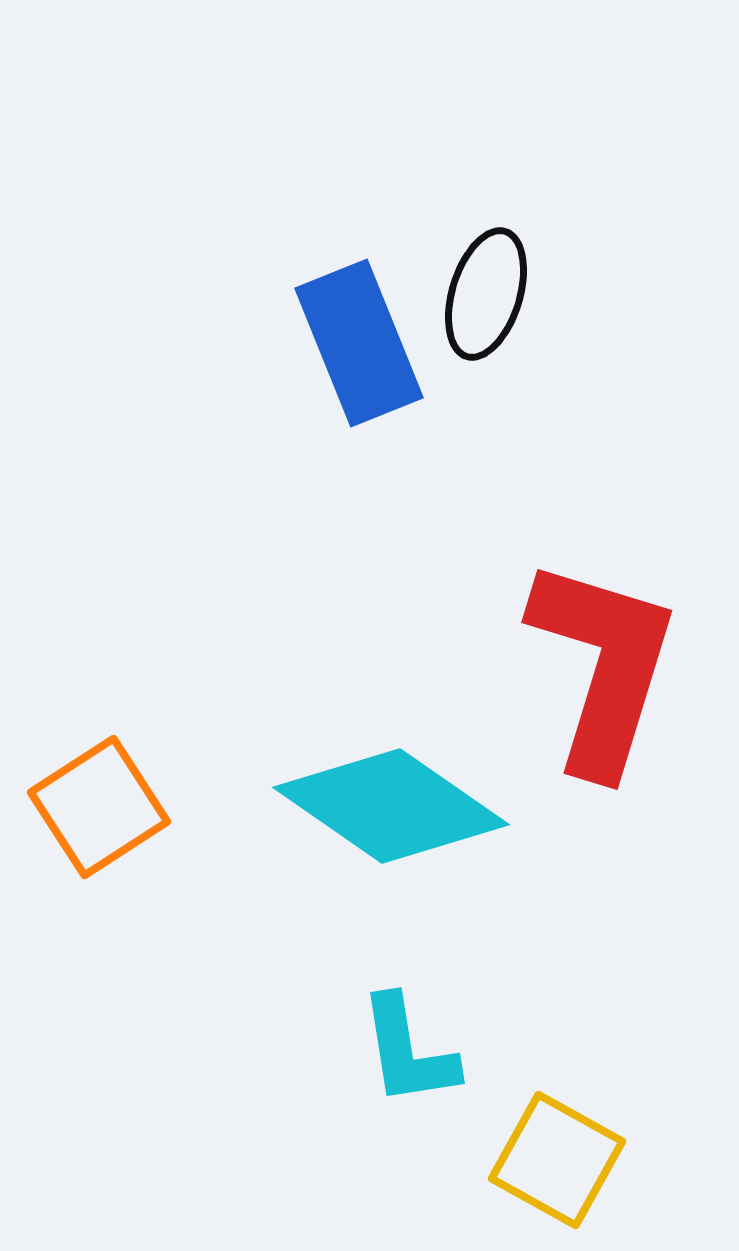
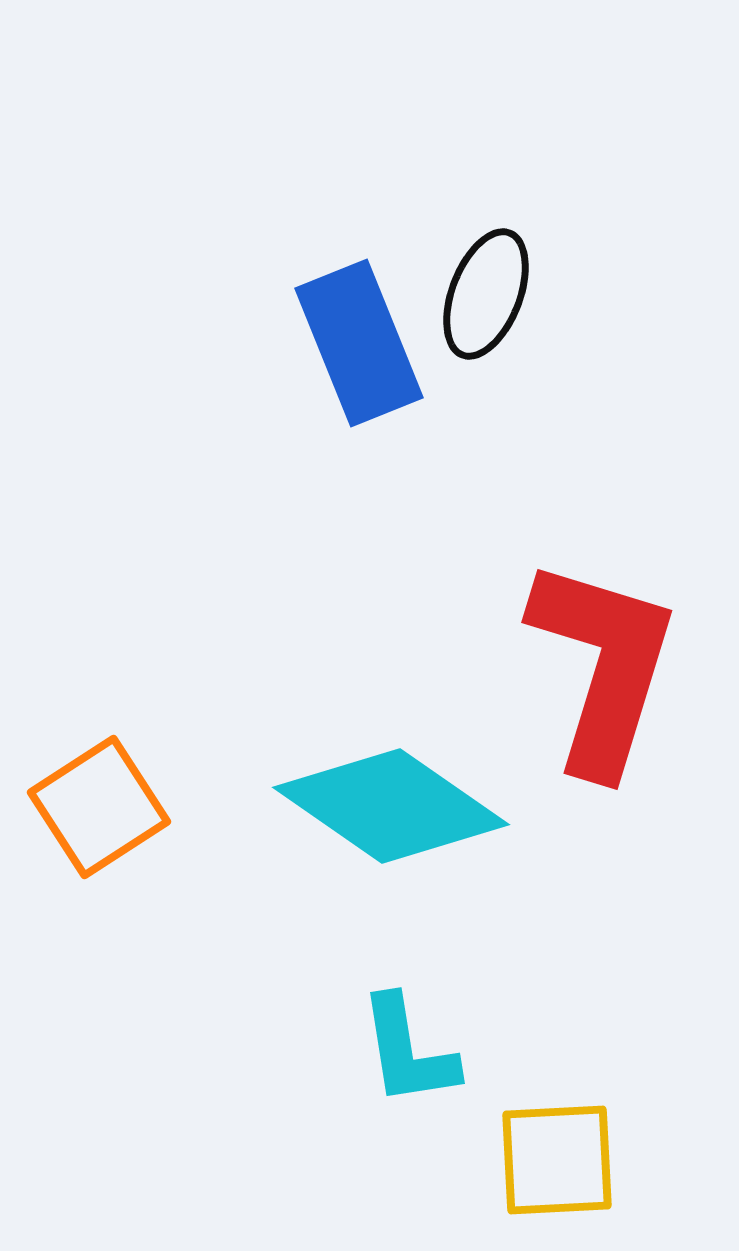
black ellipse: rotated 4 degrees clockwise
yellow square: rotated 32 degrees counterclockwise
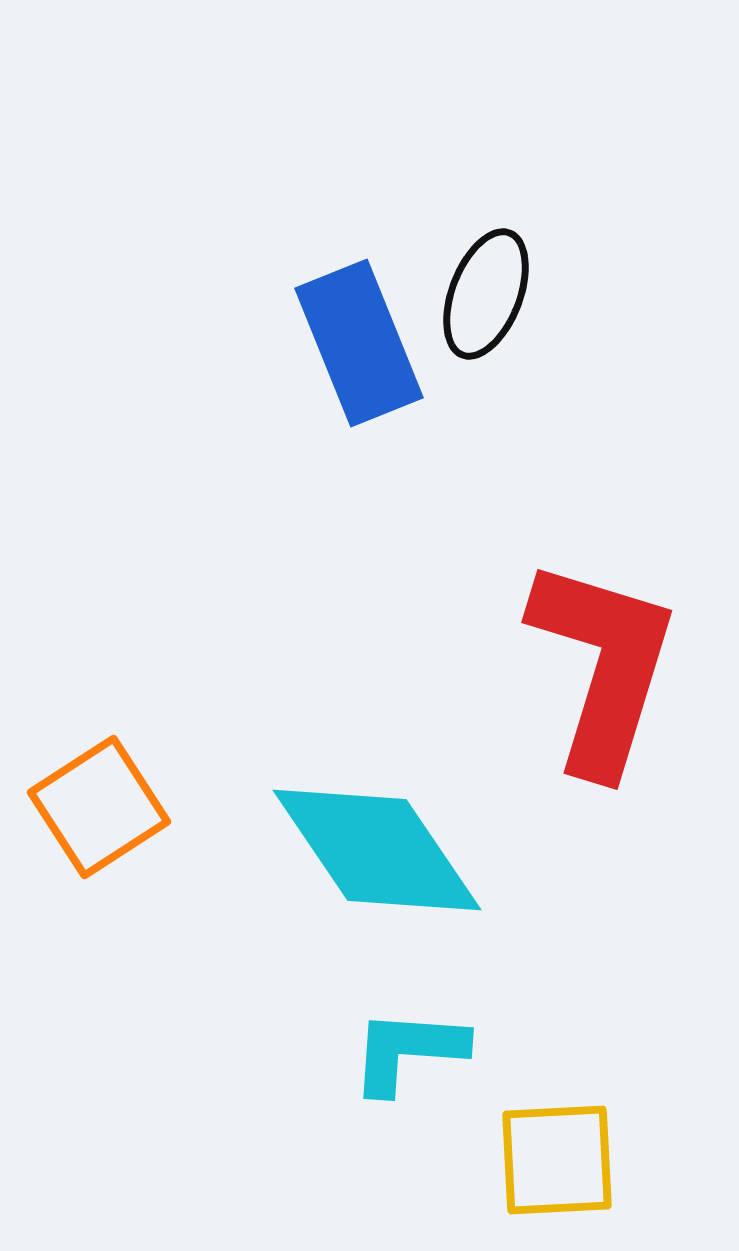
cyan diamond: moved 14 px left, 44 px down; rotated 21 degrees clockwise
cyan L-shape: rotated 103 degrees clockwise
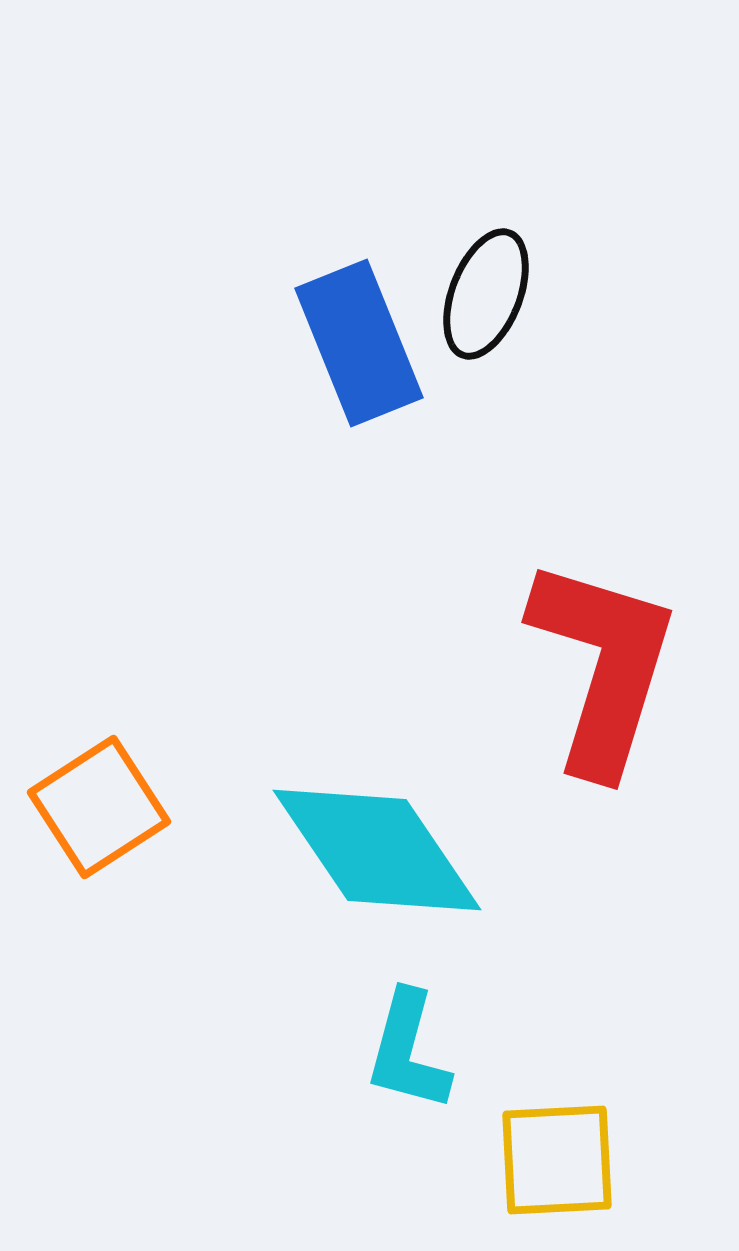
cyan L-shape: rotated 79 degrees counterclockwise
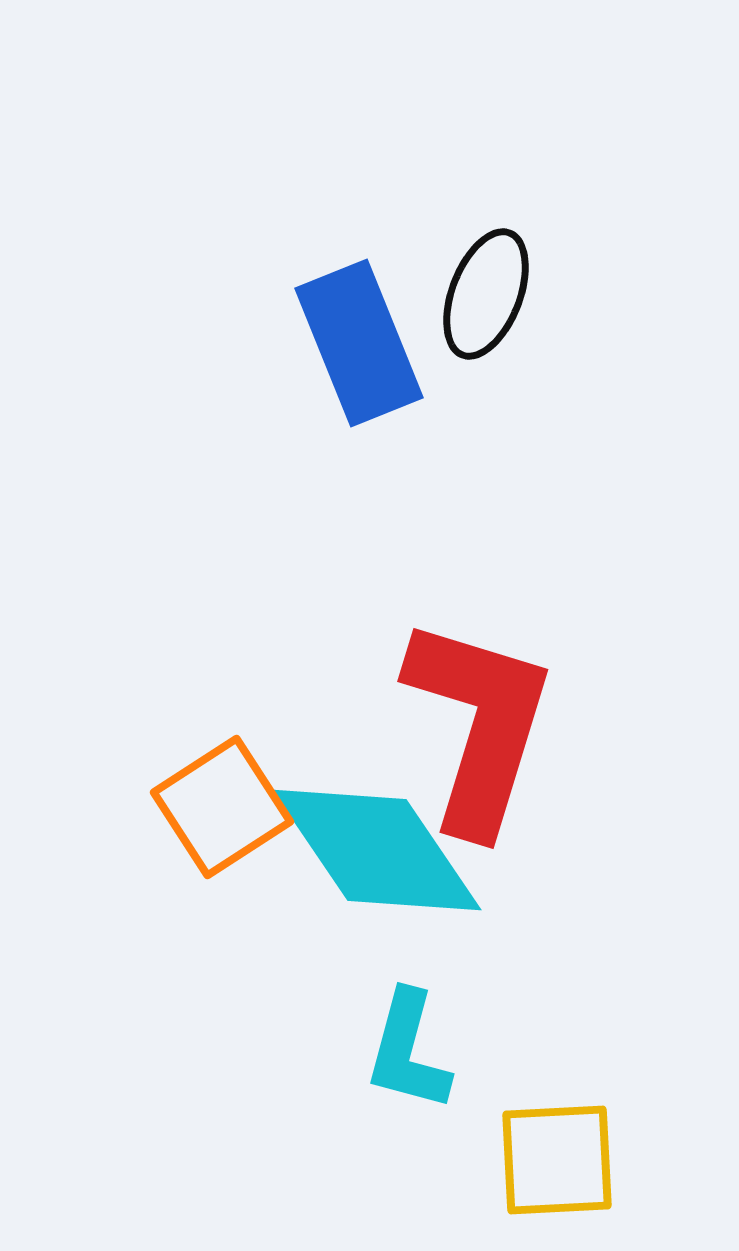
red L-shape: moved 124 px left, 59 px down
orange square: moved 123 px right
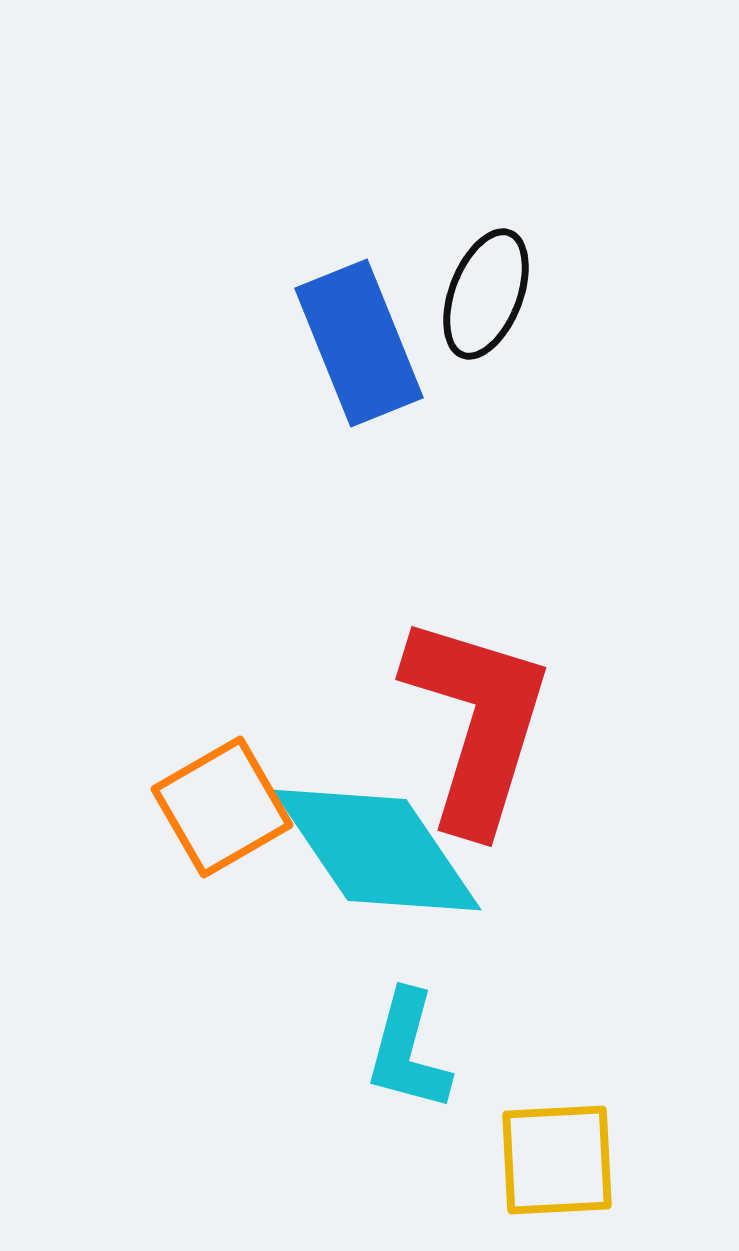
red L-shape: moved 2 px left, 2 px up
orange square: rotated 3 degrees clockwise
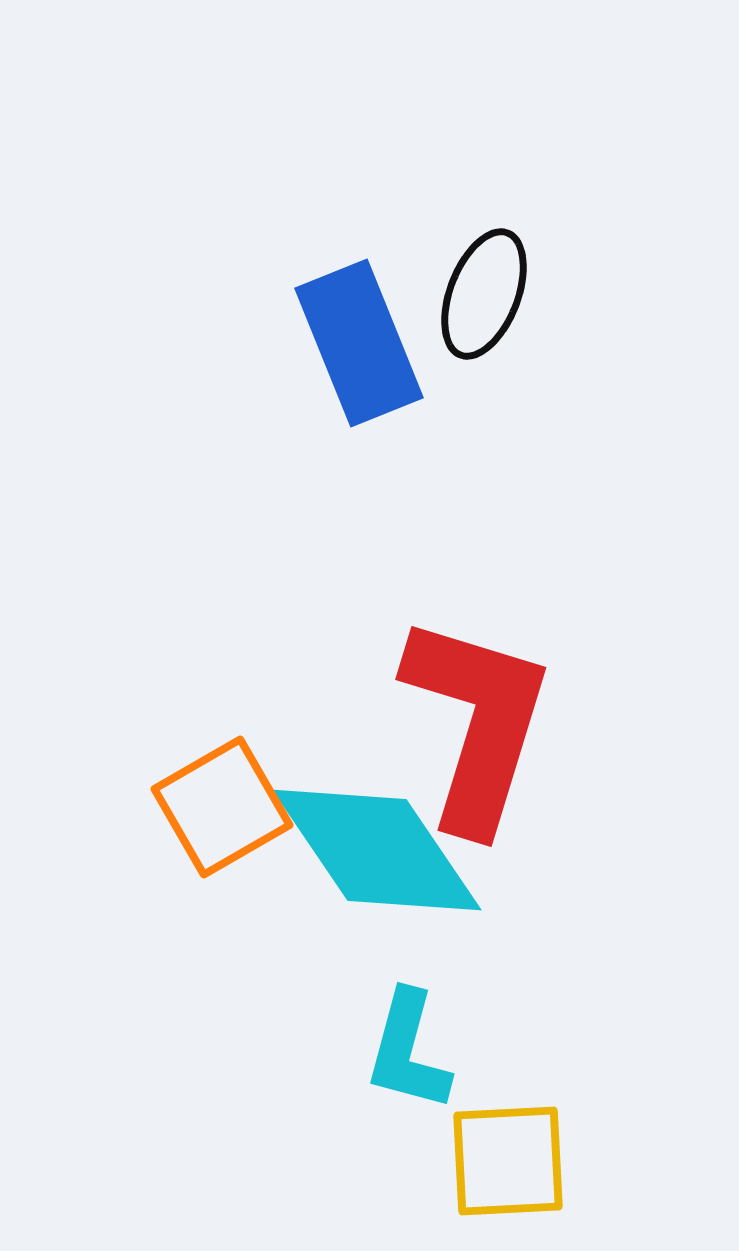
black ellipse: moved 2 px left
yellow square: moved 49 px left, 1 px down
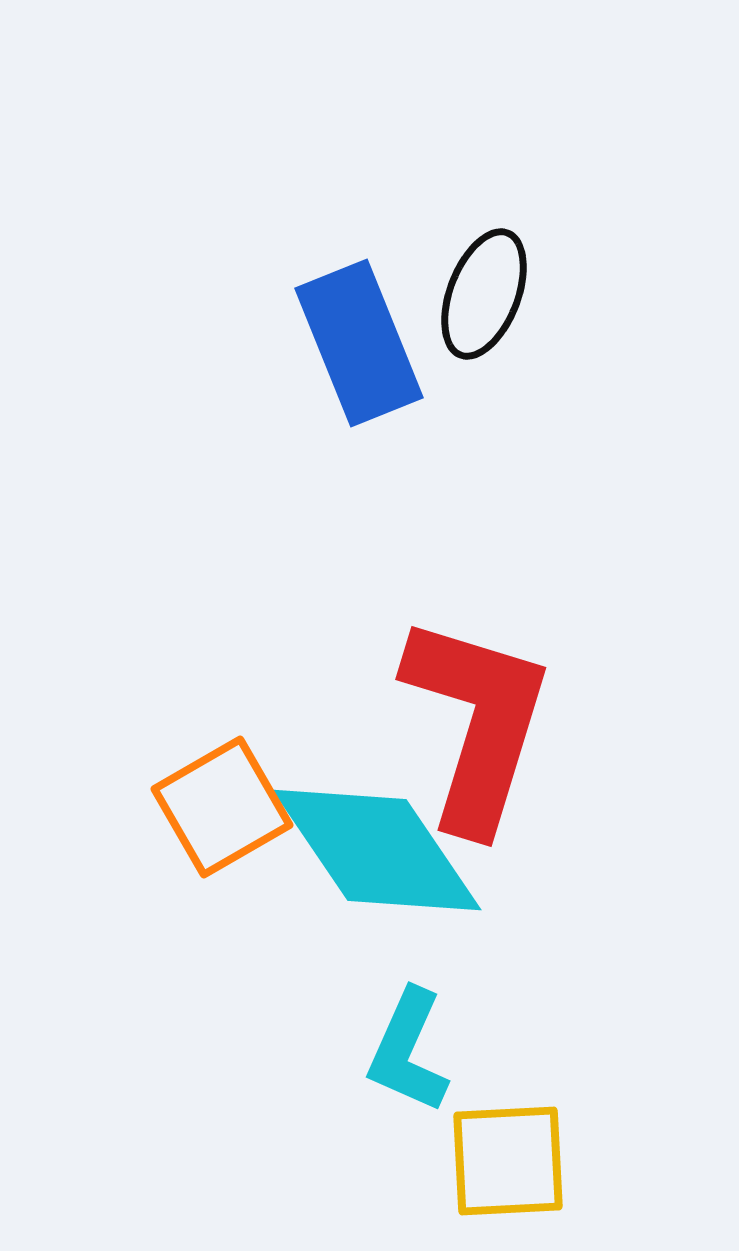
cyan L-shape: rotated 9 degrees clockwise
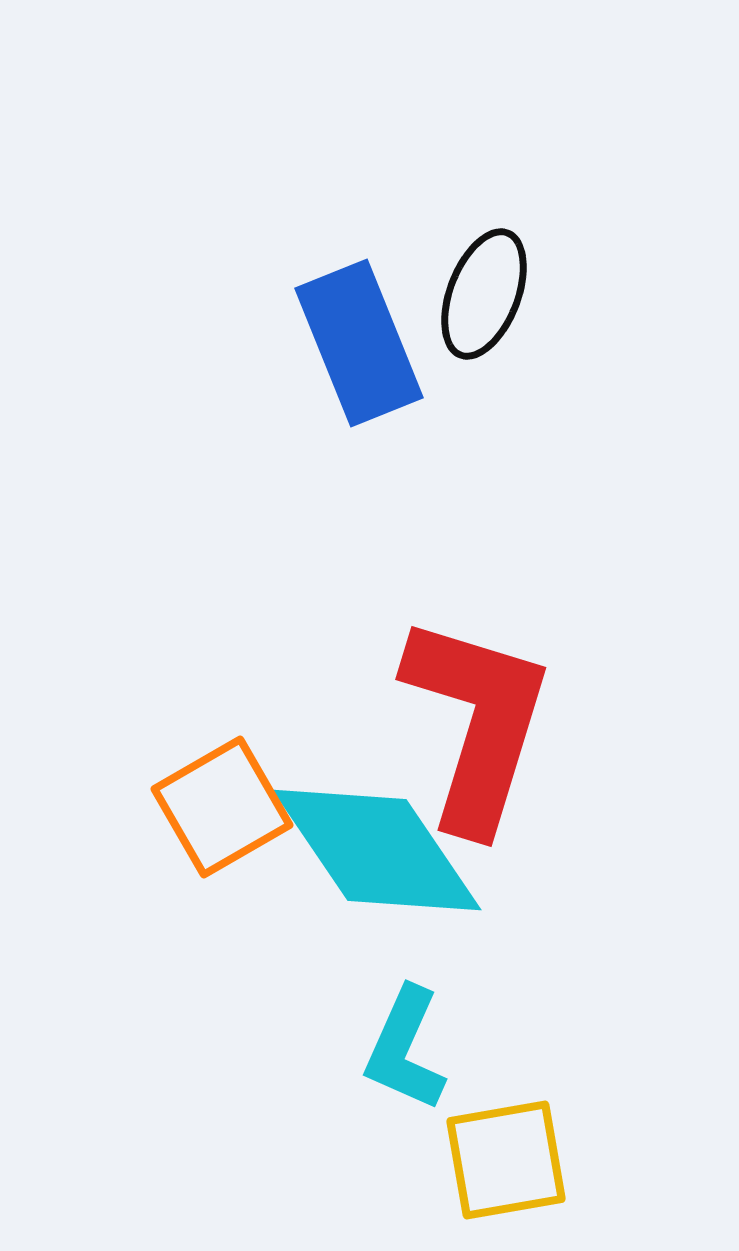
cyan L-shape: moved 3 px left, 2 px up
yellow square: moved 2 px left, 1 px up; rotated 7 degrees counterclockwise
